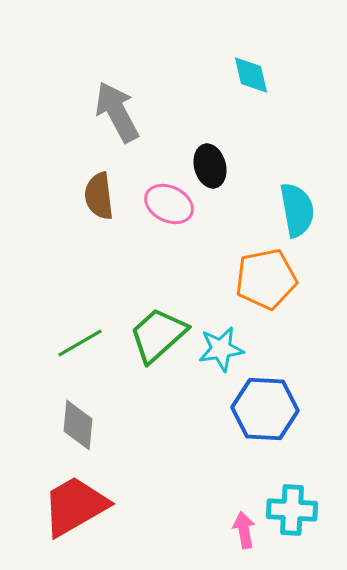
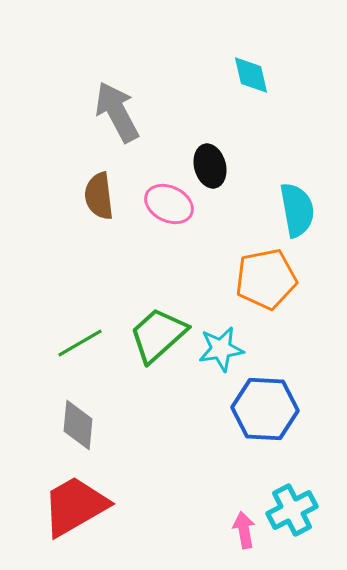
cyan cross: rotated 30 degrees counterclockwise
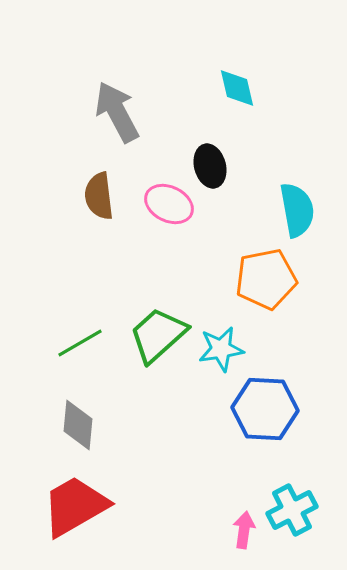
cyan diamond: moved 14 px left, 13 px down
pink arrow: rotated 18 degrees clockwise
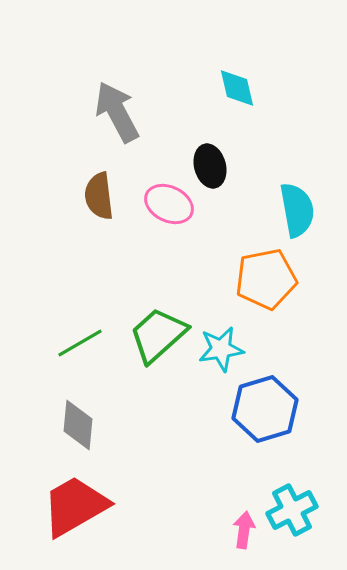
blue hexagon: rotated 20 degrees counterclockwise
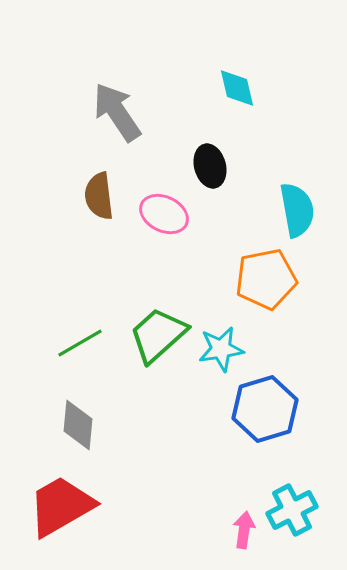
gray arrow: rotated 6 degrees counterclockwise
pink ellipse: moved 5 px left, 10 px down
red trapezoid: moved 14 px left
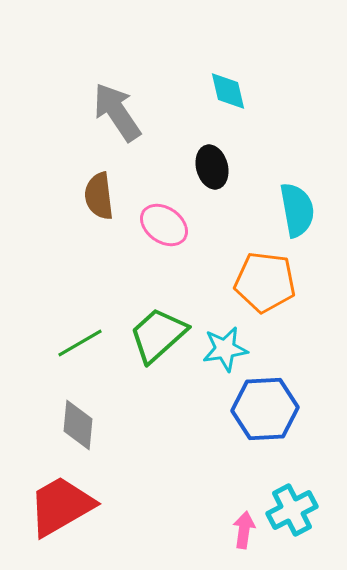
cyan diamond: moved 9 px left, 3 px down
black ellipse: moved 2 px right, 1 px down
pink ellipse: moved 11 px down; rotated 9 degrees clockwise
orange pentagon: moved 1 px left, 3 px down; rotated 18 degrees clockwise
cyan star: moved 4 px right
blue hexagon: rotated 14 degrees clockwise
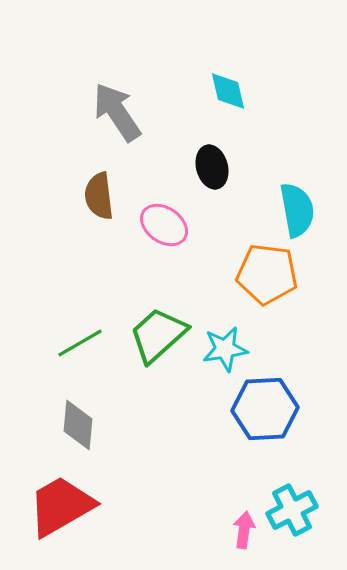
orange pentagon: moved 2 px right, 8 px up
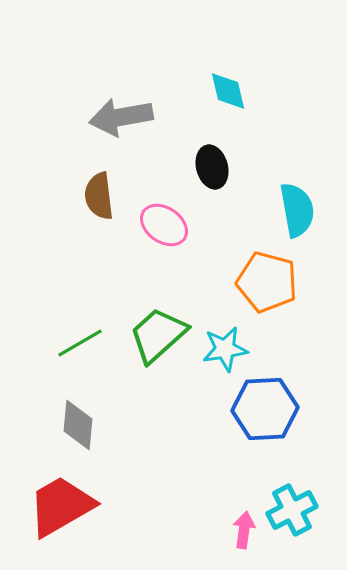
gray arrow: moved 4 px right, 5 px down; rotated 66 degrees counterclockwise
orange pentagon: moved 8 px down; rotated 8 degrees clockwise
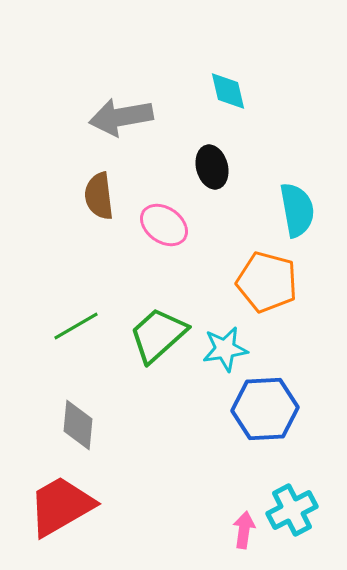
green line: moved 4 px left, 17 px up
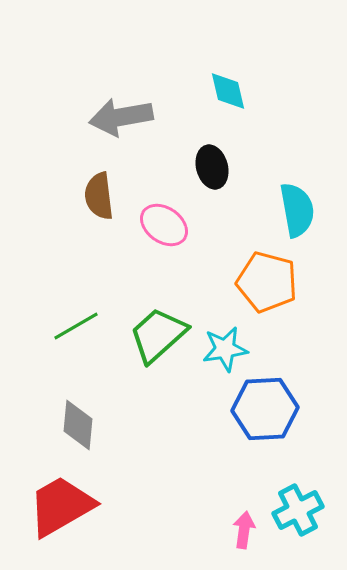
cyan cross: moved 6 px right
